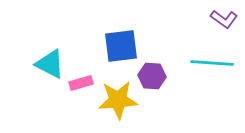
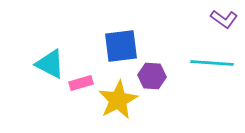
yellow star: rotated 24 degrees counterclockwise
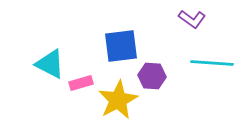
purple L-shape: moved 32 px left
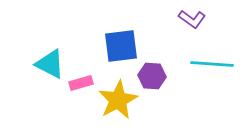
cyan line: moved 1 px down
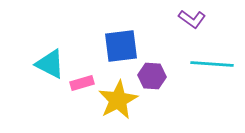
pink rectangle: moved 1 px right
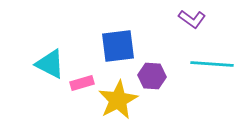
blue square: moved 3 px left
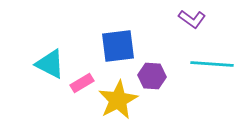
pink rectangle: rotated 15 degrees counterclockwise
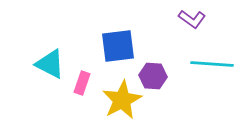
purple hexagon: moved 1 px right
pink rectangle: rotated 40 degrees counterclockwise
yellow star: moved 4 px right
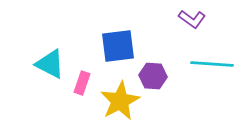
yellow star: moved 2 px left, 1 px down
